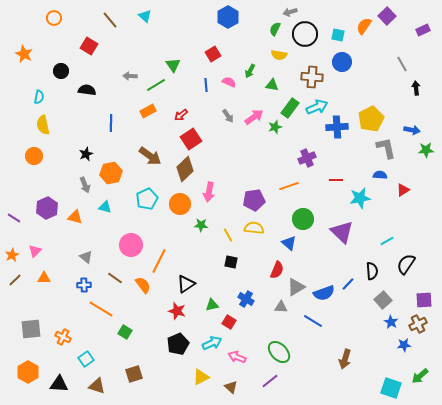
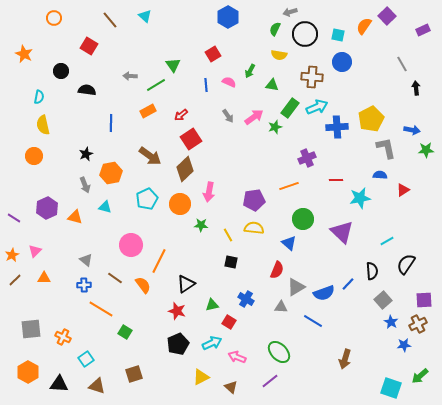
gray triangle at (86, 257): moved 3 px down
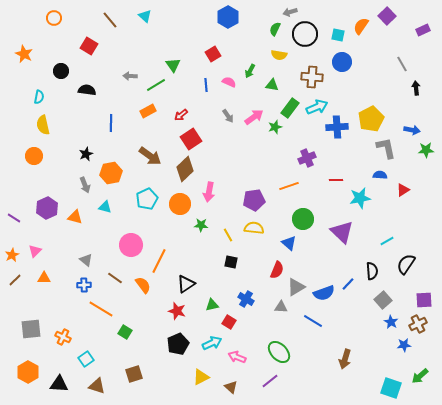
orange semicircle at (364, 26): moved 3 px left
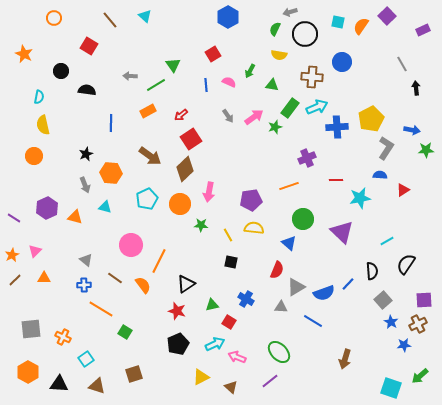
cyan square at (338, 35): moved 13 px up
gray L-shape at (386, 148): rotated 45 degrees clockwise
orange hexagon at (111, 173): rotated 15 degrees clockwise
purple pentagon at (254, 200): moved 3 px left
cyan arrow at (212, 343): moved 3 px right, 1 px down
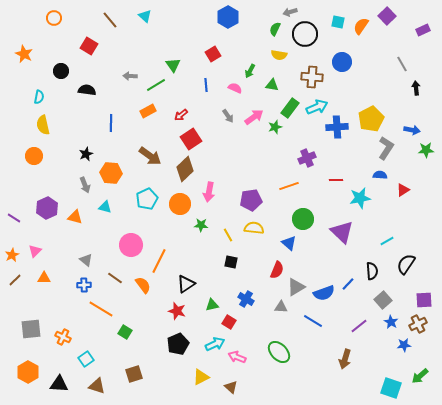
pink semicircle at (229, 82): moved 6 px right, 6 px down
purple line at (270, 381): moved 89 px right, 55 px up
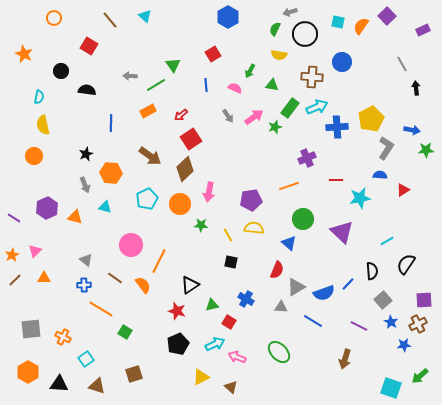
black triangle at (186, 284): moved 4 px right, 1 px down
purple line at (359, 326): rotated 66 degrees clockwise
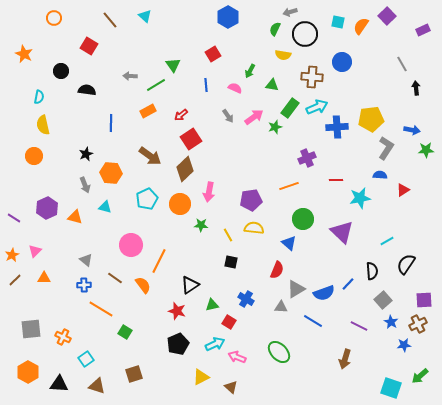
yellow semicircle at (279, 55): moved 4 px right
yellow pentagon at (371, 119): rotated 20 degrees clockwise
gray triangle at (296, 287): moved 2 px down
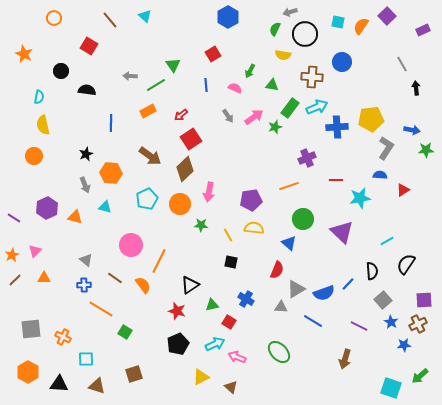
cyan square at (86, 359): rotated 35 degrees clockwise
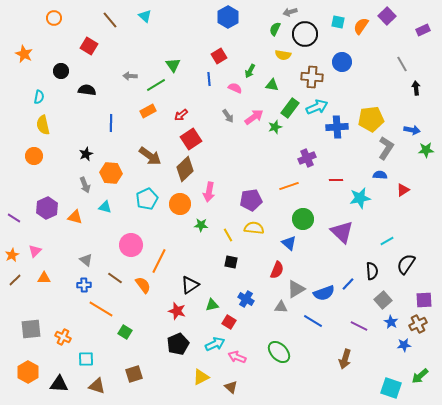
red square at (213, 54): moved 6 px right, 2 px down
blue line at (206, 85): moved 3 px right, 6 px up
